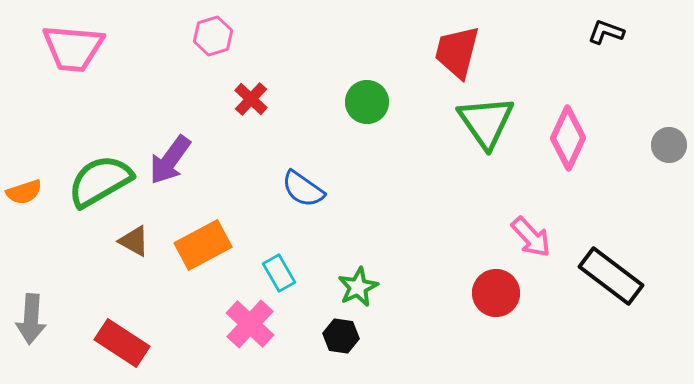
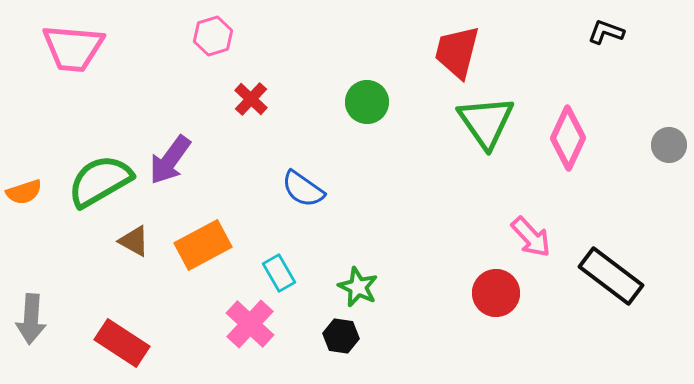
green star: rotated 21 degrees counterclockwise
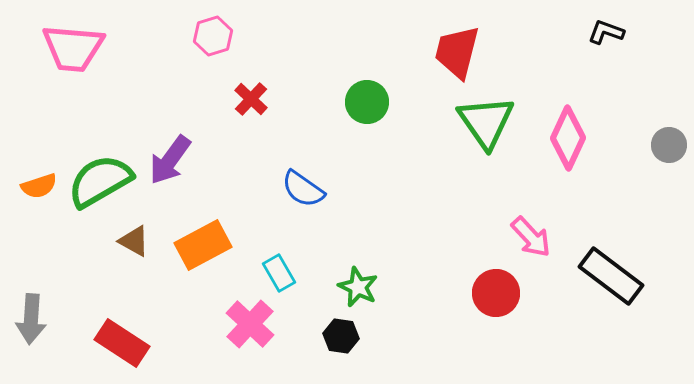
orange semicircle: moved 15 px right, 6 px up
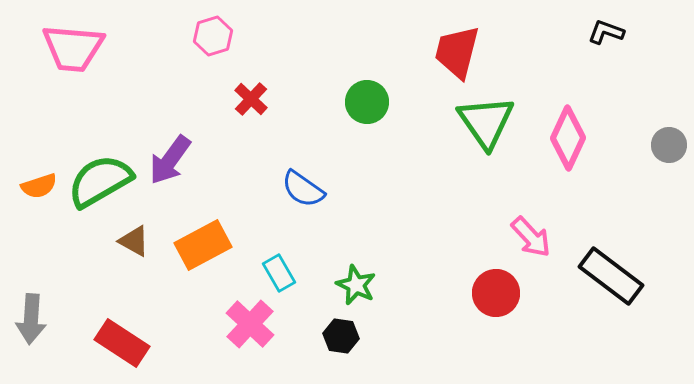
green star: moved 2 px left, 2 px up
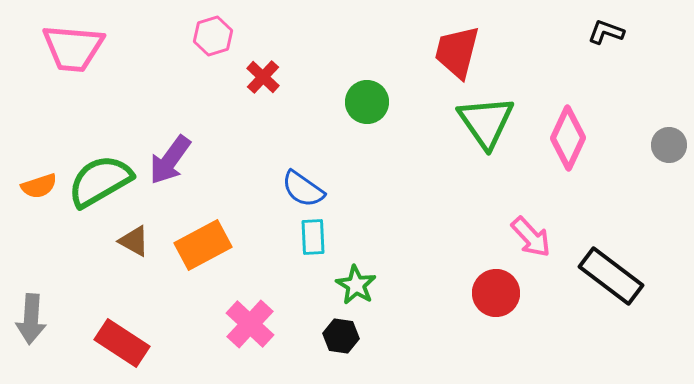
red cross: moved 12 px right, 22 px up
cyan rectangle: moved 34 px right, 36 px up; rotated 27 degrees clockwise
green star: rotated 6 degrees clockwise
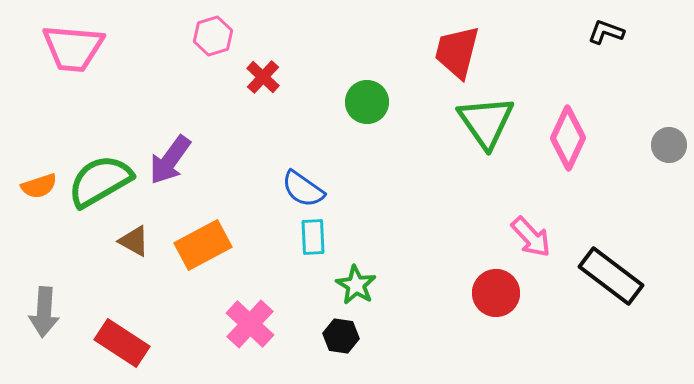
gray arrow: moved 13 px right, 7 px up
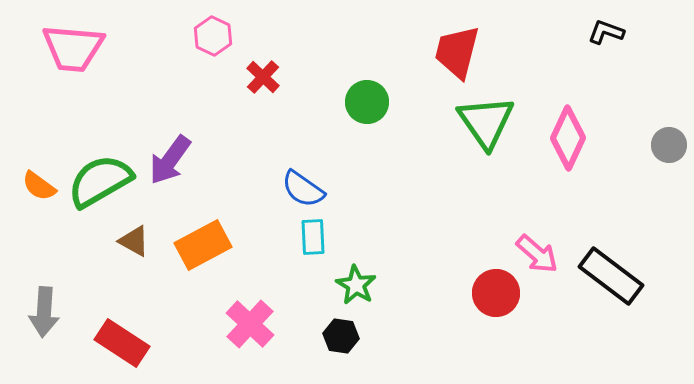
pink hexagon: rotated 18 degrees counterclockwise
orange semicircle: rotated 54 degrees clockwise
pink arrow: moved 6 px right, 17 px down; rotated 6 degrees counterclockwise
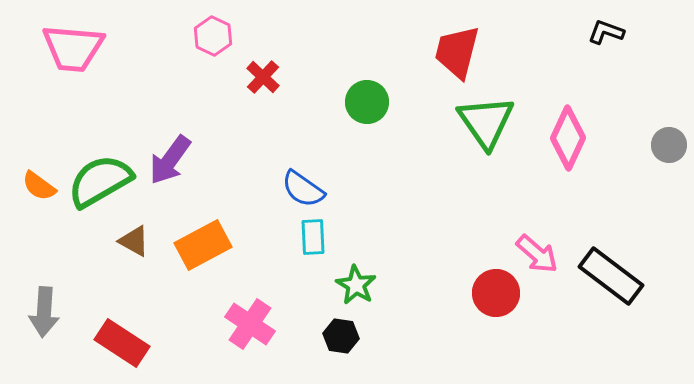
pink cross: rotated 9 degrees counterclockwise
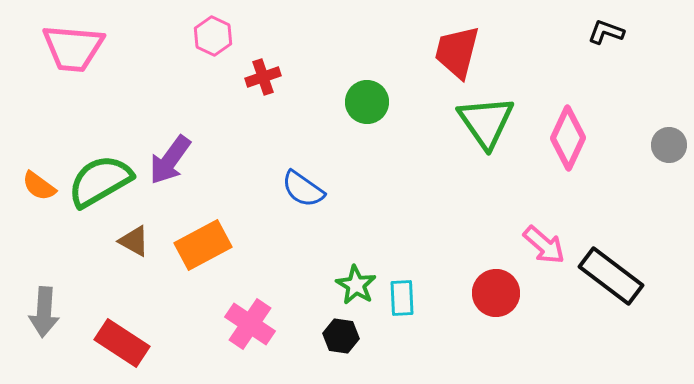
red cross: rotated 28 degrees clockwise
cyan rectangle: moved 89 px right, 61 px down
pink arrow: moved 7 px right, 9 px up
